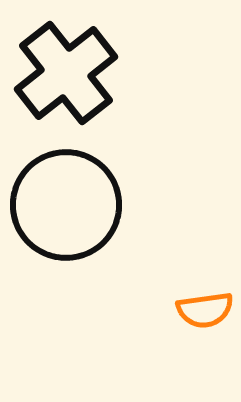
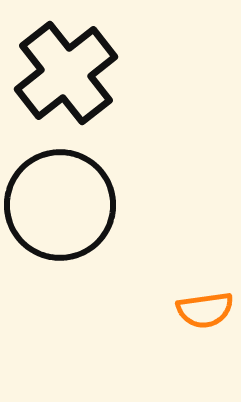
black circle: moved 6 px left
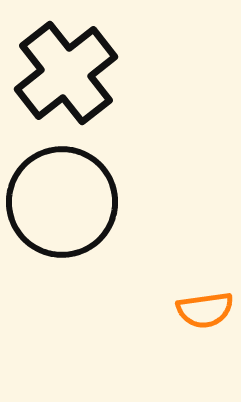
black circle: moved 2 px right, 3 px up
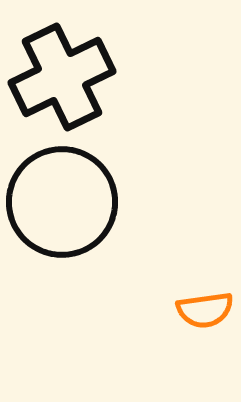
black cross: moved 4 px left, 4 px down; rotated 12 degrees clockwise
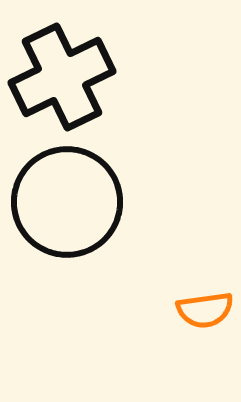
black circle: moved 5 px right
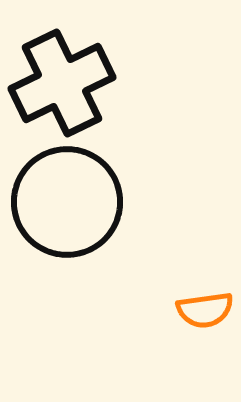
black cross: moved 6 px down
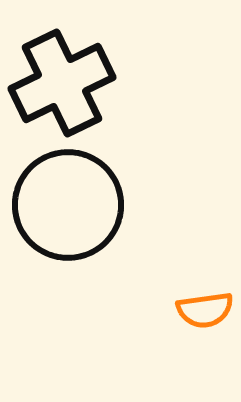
black circle: moved 1 px right, 3 px down
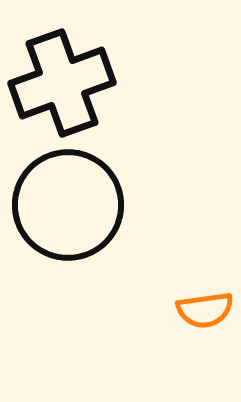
black cross: rotated 6 degrees clockwise
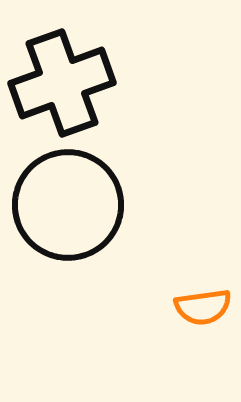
orange semicircle: moved 2 px left, 3 px up
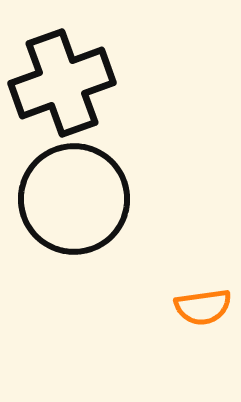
black circle: moved 6 px right, 6 px up
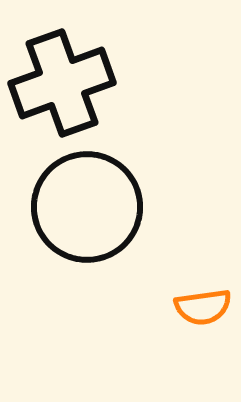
black circle: moved 13 px right, 8 px down
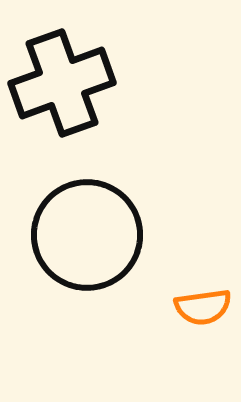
black circle: moved 28 px down
